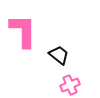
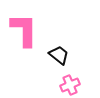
pink L-shape: moved 1 px right, 1 px up
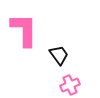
black trapezoid: rotated 15 degrees clockwise
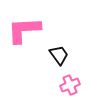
pink L-shape: rotated 93 degrees counterclockwise
